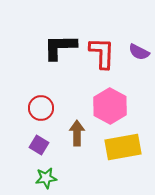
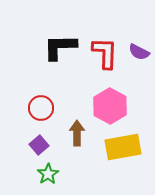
red L-shape: moved 3 px right
purple square: rotated 18 degrees clockwise
green star: moved 2 px right, 4 px up; rotated 25 degrees counterclockwise
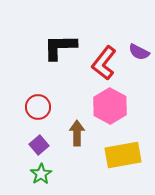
red L-shape: moved 1 px left, 10 px down; rotated 144 degrees counterclockwise
red circle: moved 3 px left, 1 px up
yellow rectangle: moved 8 px down
green star: moved 7 px left
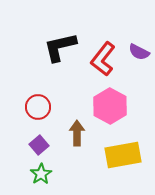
black L-shape: rotated 12 degrees counterclockwise
red L-shape: moved 1 px left, 4 px up
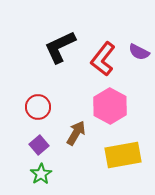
black L-shape: rotated 12 degrees counterclockwise
brown arrow: moved 1 px left; rotated 30 degrees clockwise
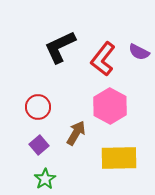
yellow rectangle: moved 4 px left, 3 px down; rotated 9 degrees clockwise
green star: moved 4 px right, 5 px down
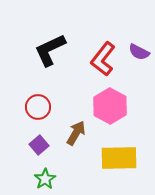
black L-shape: moved 10 px left, 3 px down
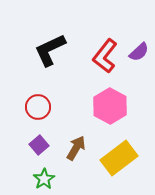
purple semicircle: rotated 70 degrees counterclockwise
red L-shape: moved 2 px right, 3 px up
brown arrow: moved 15 px down
yellow rectangle: rotated 36 degrees counterclockwise
green star: moved 1 px left
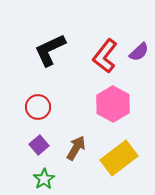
pink hexagon: moved 3 px right, 2 px up
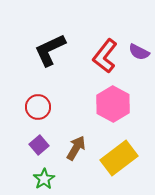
purple semicircle: rotated 70 degrees clockwise
